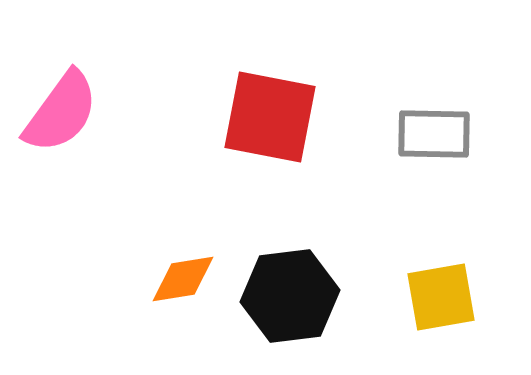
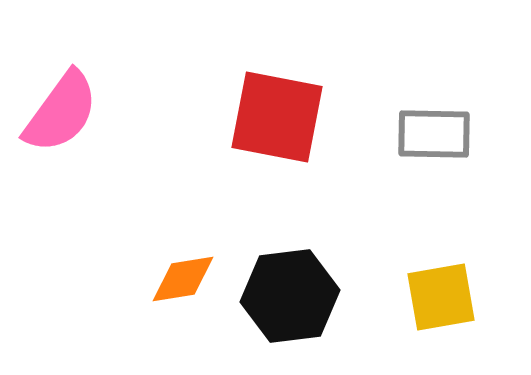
red square: moved 7 px right
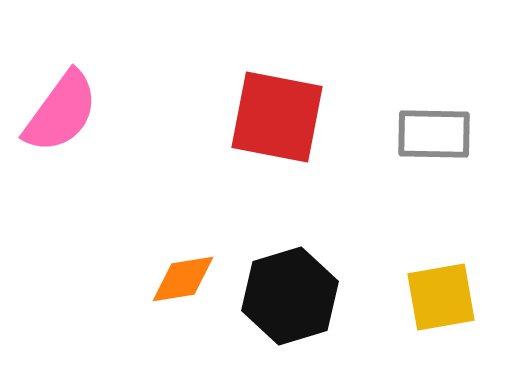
black hexagon: rotated 10 degrees counterclockwise
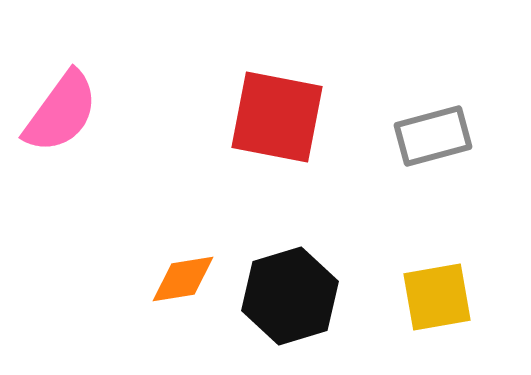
gray rectangle: moved 1 px left, 2 px down; rotated 16 degrees counterclockwise
yellow square: moved 4 px left
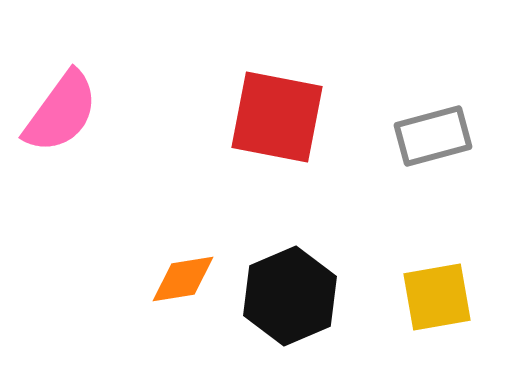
black hexagon: rotated 6 degrees counterclockwise
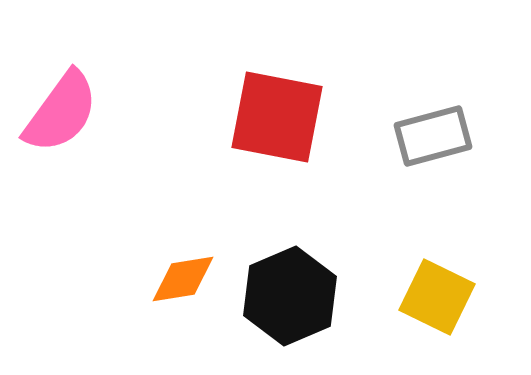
yellow square: rotated 36 degrees clockwise
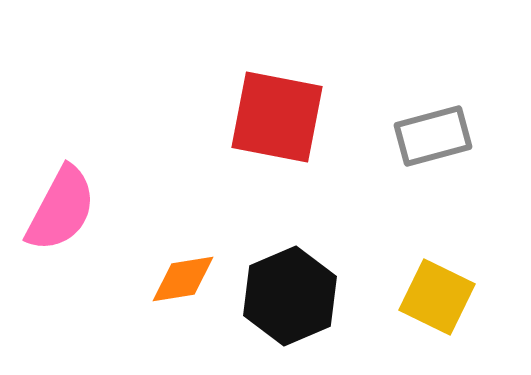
pink semicircle: moved 97 px down; rotated 8 degrees counterclockwise
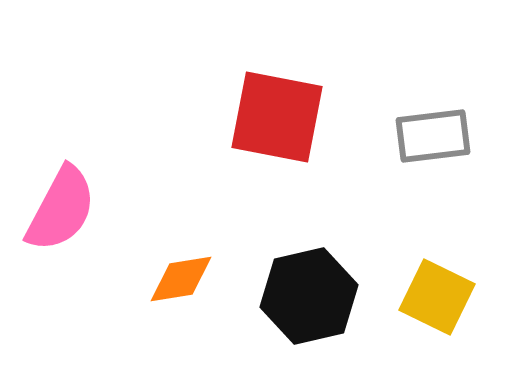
gray rectangle: rotated 8 degrees clockwise
orange diamond: moved 2 px left
black hexagon: moved 19 px right; rotated 10 degrees clockwise
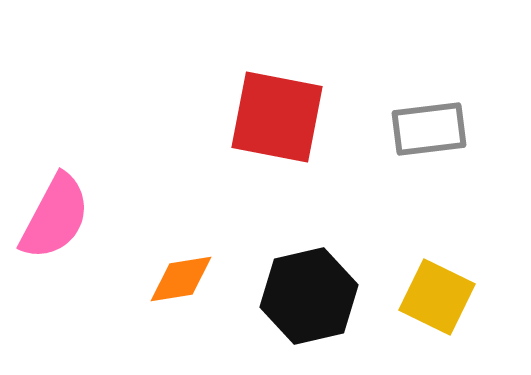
gray rectangle: moved 4 px left, 7 px up
pink semicircle: moved 6 px left, 8 px down
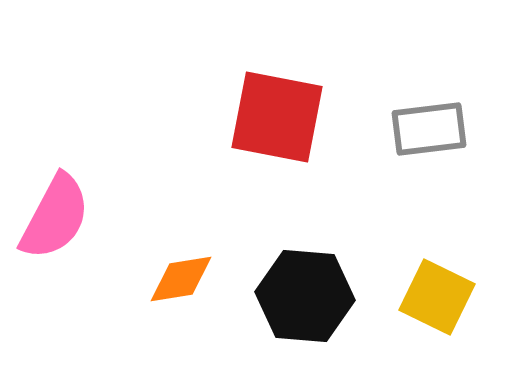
black hexagon: moved 4 px left; rotated 18 degrees clockwise
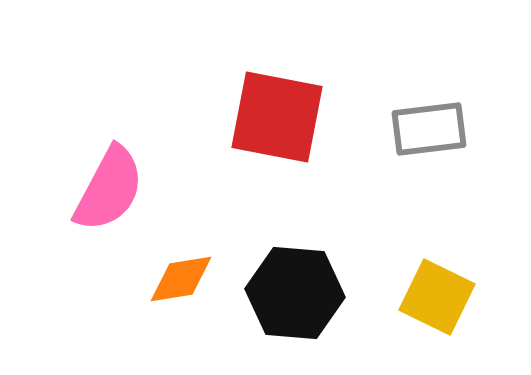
pink semicircle: moved 54 px right, 28 px up
black hexagon: moved 10 px left, 3 px up
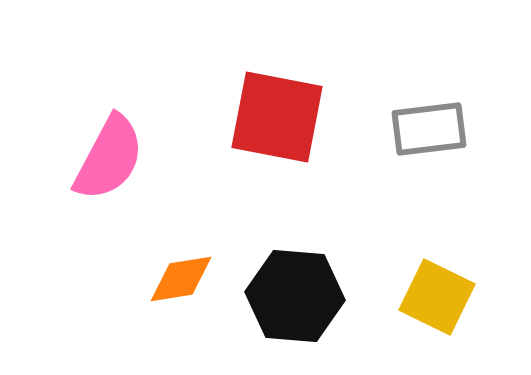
pink semicircle: moved 31 px up
black hexagon: moved 3 px down
